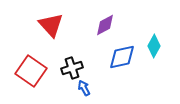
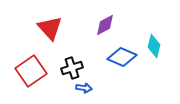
red triangle: moved 1 px left, 3 px down
cyan diamond: rotated 15 degrees counterclockwise
blue diamond: rotated 36 degrees clockwise
red square: rotated 20 degrees clockwise
blue arrow: rotated 126 degrees clockwise
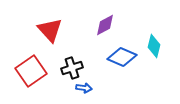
red triangle: moved 2 px down
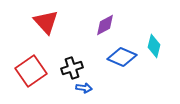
red triangle: moved 4 px left, 8 px up
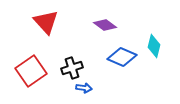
purple diamond: rotated 65 degrees clockwise
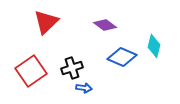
red triangle: rotated 28 degrees clockwise
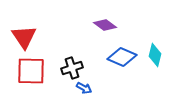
red triangle: moved 22 px left, 15 px down; rotated 20 degrees counterclockwise
cyan diamond: moved 1 px right, 9 px down
red square: rotated 36 degrees clockwise
blue arrow: rotated 21 degrees clockwise
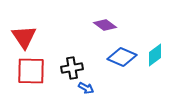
cyan diamond: rotated 40 degrees clockwise
black cross: rotated 10 degrees clockwise
blue arrow: moved 2 px right
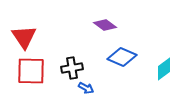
cyan diamond: moved 9 px right, 14 px down
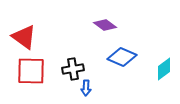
red triangle: rotated 20 degrees counterclockwise
black cross: moved 1 px right, 1 px down
blue arrow: rotated 63 degrees clockwise
